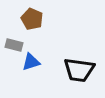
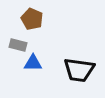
gray rectangle: moved 4 px right
blue triangle: moved 2 px right, 1 px down; rotated 18 degrees clockwise
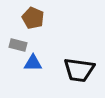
brown pentagon: moved 1 px right, 1 px up
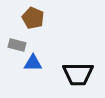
gray rectangle: moved 1 px left
black trapezoid: moved 1 px left, 4 px down; rotated 8 degrees counterclockwise
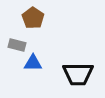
brown pentagon: rotated 10 degrees clockwise
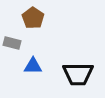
gray rectangle: moved 5 px left, 2 px up
blue triangle: moved 3 px down
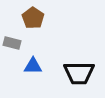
black trapezoid: moved 1 px right, 1 px up
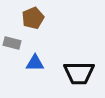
brown pentagon: rotated 15 degrees clockwise
blue triangle: moved 2 px right, 3 px up
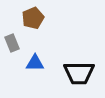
gray rectangle: rotated 54 degrees clockwise
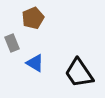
blue triangle: rotated 30 degrees clockwise
black trapezoid: rotated 56 degrees clockwise
